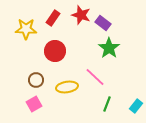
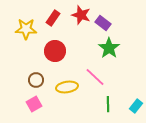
green line: moved 1 px right; rotated 21 degrees counterclockwise
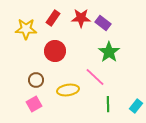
red star: moved 3 px down; rotated 18 degrees counterclockwise
green star: moved 4 px down
yellow ellipse: moved 1 px right, 3 px down
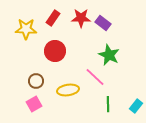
green star: moved 3 px down; rotated 10 degrees counterclockwise
brown circle: moved 1 px down
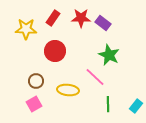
yellow ellipse: rotated 15 degrees clockwise
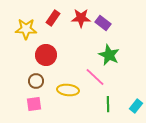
red circle: moved 9 px left, 4 px down
pink square: rotated 21 degrees clockwise
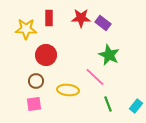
red rectangle: moved 4 px left; rotated 35 degrees counterclockwise
green line: rotated 21 degrees counterclockwise
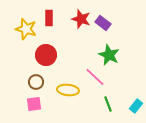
red star: moved 1 px down; rotated 18 degrees clockwise
yellow star: rotated 15 degrees clockwise
brown circle: moved 1 px down
